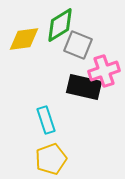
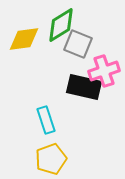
green diamond: moved 1 px right
gray square: moved 1 px up
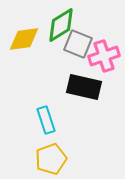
pink cross: moved 15 px up
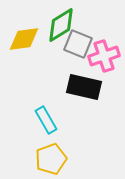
cyan rectangle: rotated 12 degrees counterclockwise
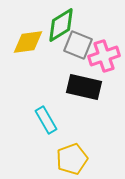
yellow diamond: moved 4 px right, 3 px down
gray square: moved 1 px down
yellow pentagon: moved 21 px right
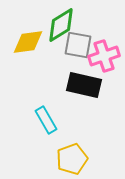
gray square: rotated 12 degrees counterclockwise
black rectangle: moved 2 px up
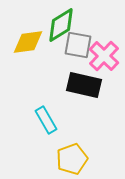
pink cross: rotated 28 degrees counterclockwise
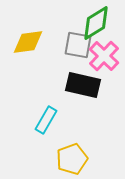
green diamond: moved 35 px right, 2 px up
black rectangle: moved 1 px left
cyan rectangle: rotated 60 degrees clockwise
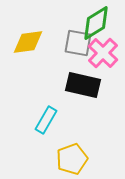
gray square: moved 2 px up
pink cross: moved 1 px left, 3 px up
